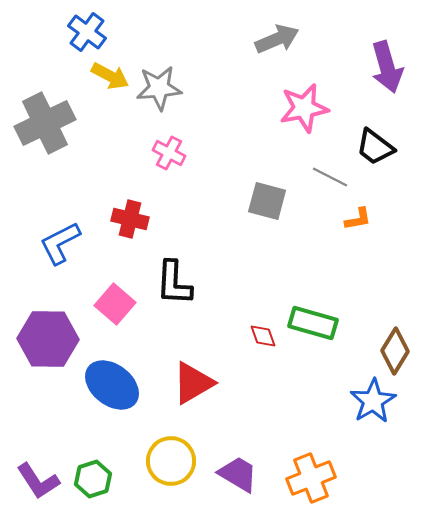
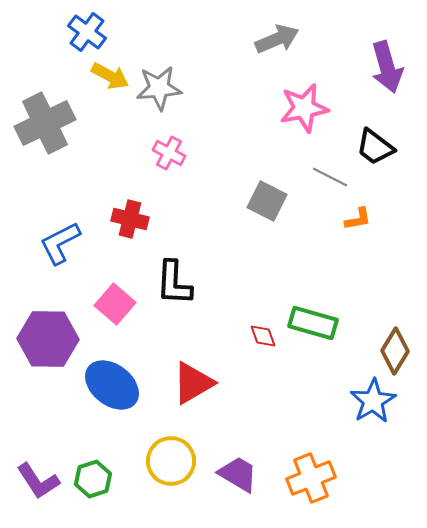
gray square: rotated 12 degrees clockwise
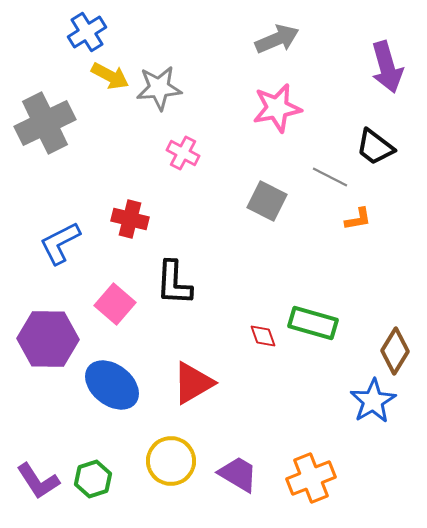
blue cross: rotated 21 degrees clockwise
pink star: moved 27 px left
pink cross: moved 14 px right
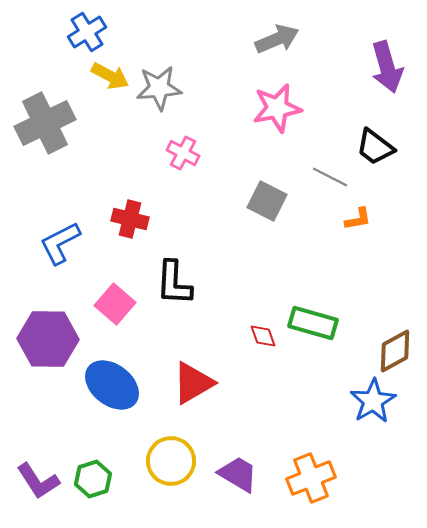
brown diamond: rotated 30 degrees clockwise
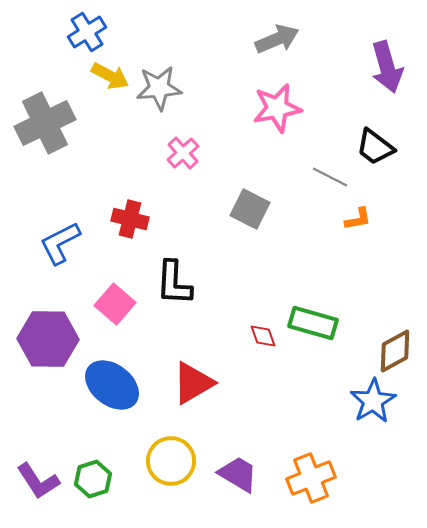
pink cross: rotated 20 degrees clockwise
gray square: moved 17 px left, 8 px down
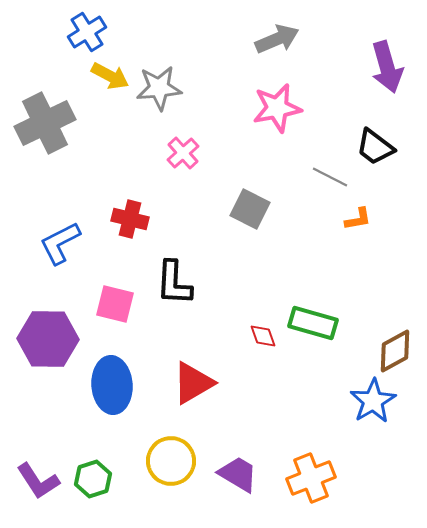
pink square: rotated 27 degrees counterclockwise
blue ellipse: rotated 48 degrees clockwise
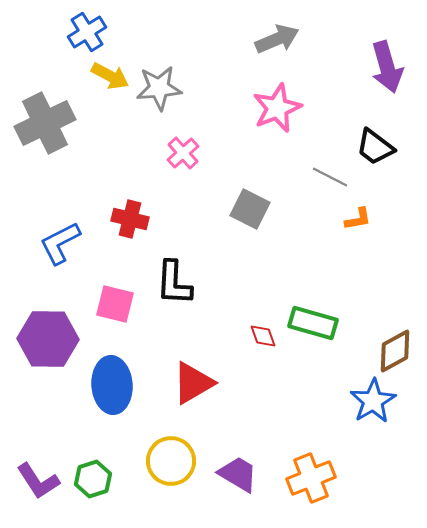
pink star: rotated 12 degrees counterclockwise
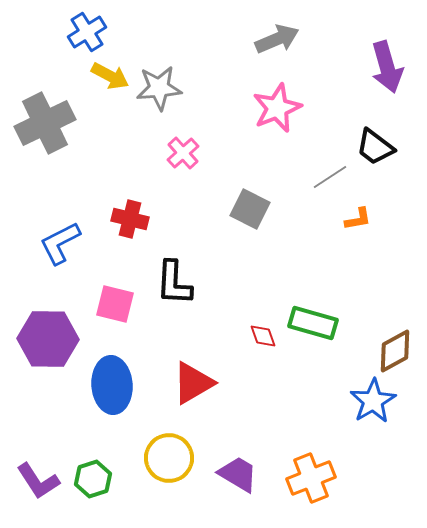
gray line: rotated 60 degrees counterclockwise
yellow circle: moved 2 px left, 3 px up
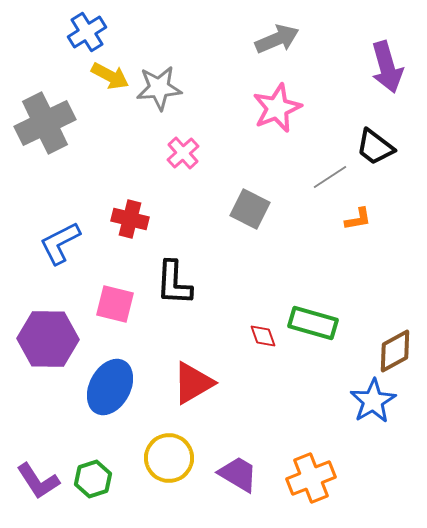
blue ellipse: moved 2 px left, 2 px down; rotated 32 degrees clockwise
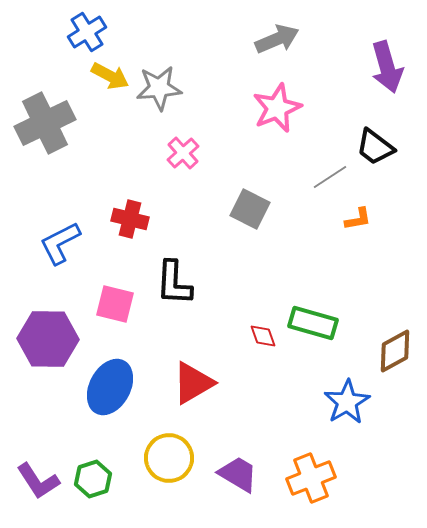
blue star: moved 26 px left, 1 px down
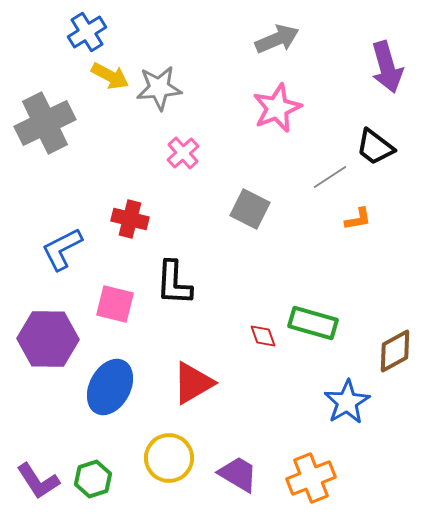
blue L-shape: moved 2 px right, 6 px down
